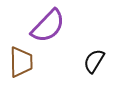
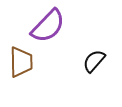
black semicircle: rotated 10 degrees clockwise
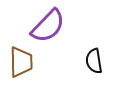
black semicircle: rotated 50 degrees counterclockwise
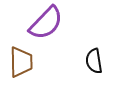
purple semicircle: moved 2 px left, 3 px up
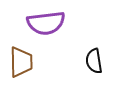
purple semicircle: rotated 39 degrees clockwise
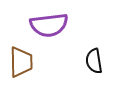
purple semicircle: moved 3 px right, 2 px down
